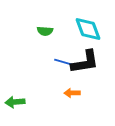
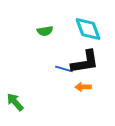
green semicircle: rotated 14 degrees counterclockwise
blue line: moved 1 px right, 7 px down
orange arrow: moved 11 px right, 6 px up
green arrow: rotated 54 degrees clockwise
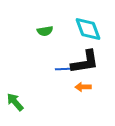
blue line: rotated 18 degrees counterclockwise
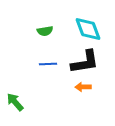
blue line: moved 16 px left, 5 px up
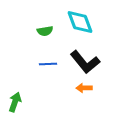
cyan diamond: moved 8 px left, 7 px up
black L-shape: rotated 60 degrees clockwise
orange arrow: moved 1 px right, 1 px down
green arrow: rotated 60 degrees clockwise
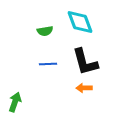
black L-shape: rotated 24 degrees clockwise
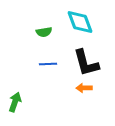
green semicircle: moved 1 px left, 1 px down
black L-shape: moved 1 px right, 1 px down
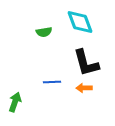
blue line: moved 4 px right, 18 px down
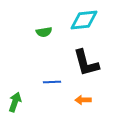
cyan diamond: moved 4 px right, 2 px up; rotated 76 degrees counterclockwise
orange arrow: moved 1 px left, 12 px down
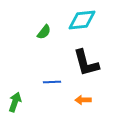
cyan diamond: moved 2 px left
green semicircle: rotated 42 degrees counterclockwise
